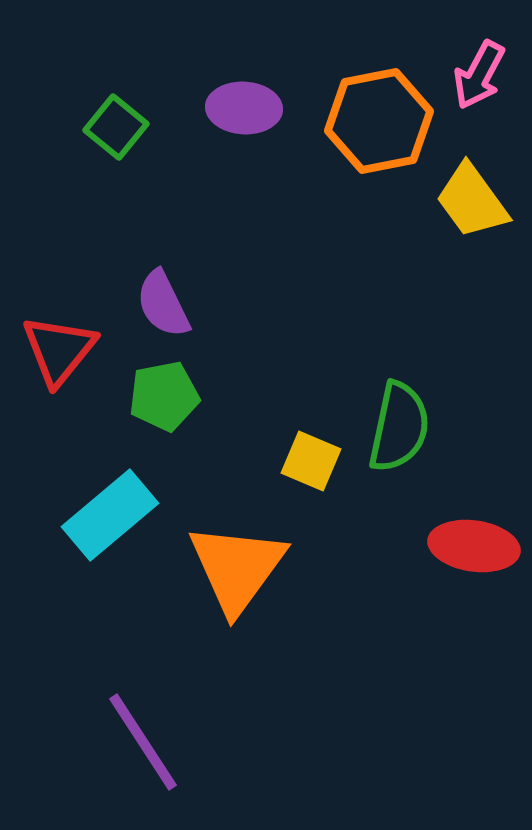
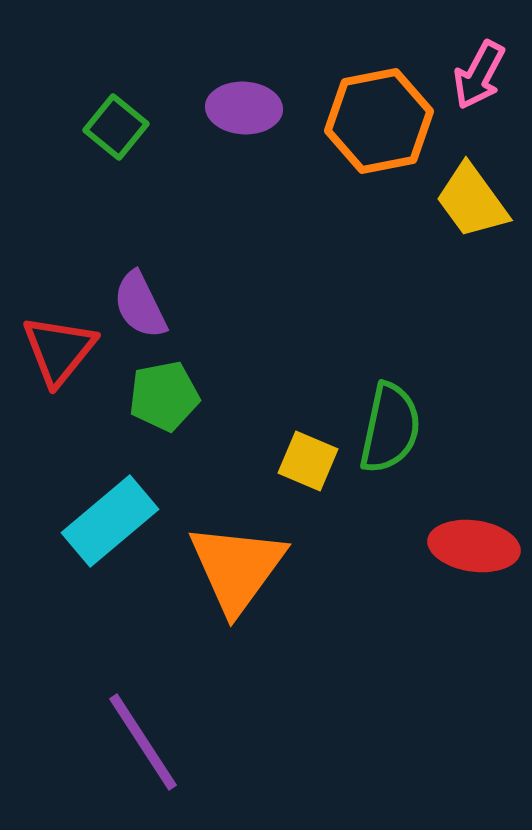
purple semicircle: moved 23 px left, 1 px down
green semicircle: moved 9 px left, 1 px down
yellow square: moved 3 px left
cyan rectangle: moved 6 px down
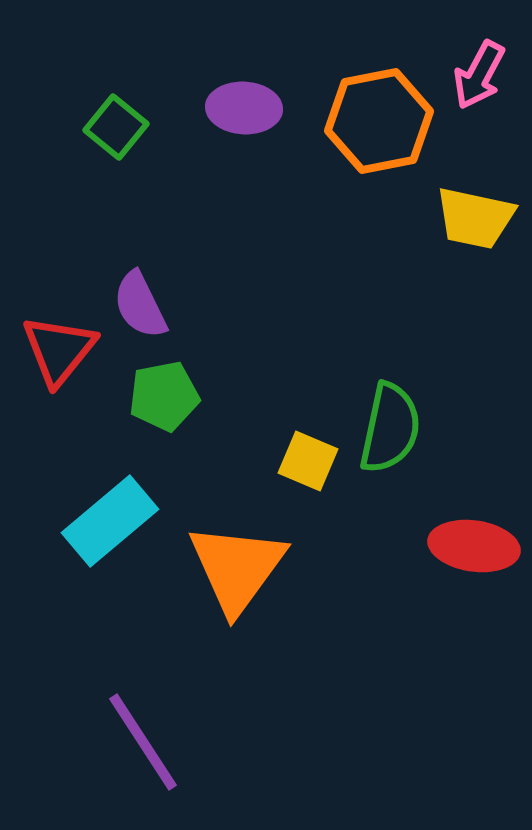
yellow trapezoid: moved 3 px right, 17 px down; rotated 42 degrees counterclockwise
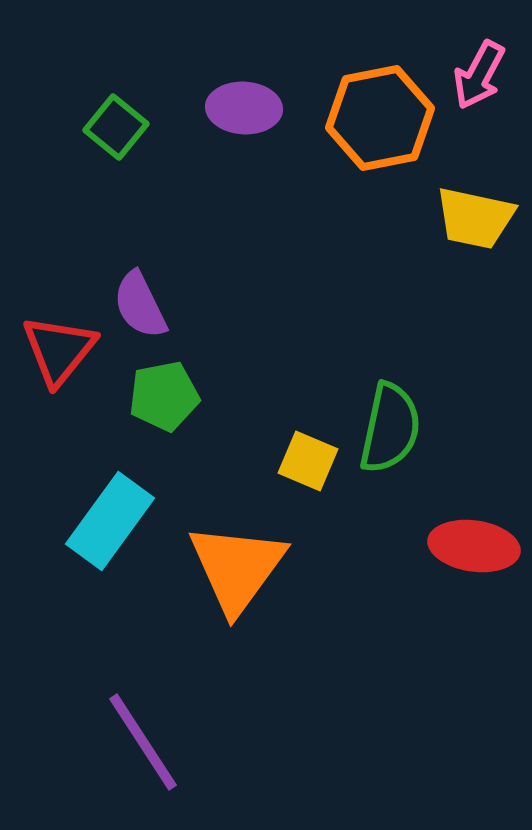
orange hexagon: moved 1 px right, 3 px up
cyan rectangle: rotated 14 degrees counterclockwise
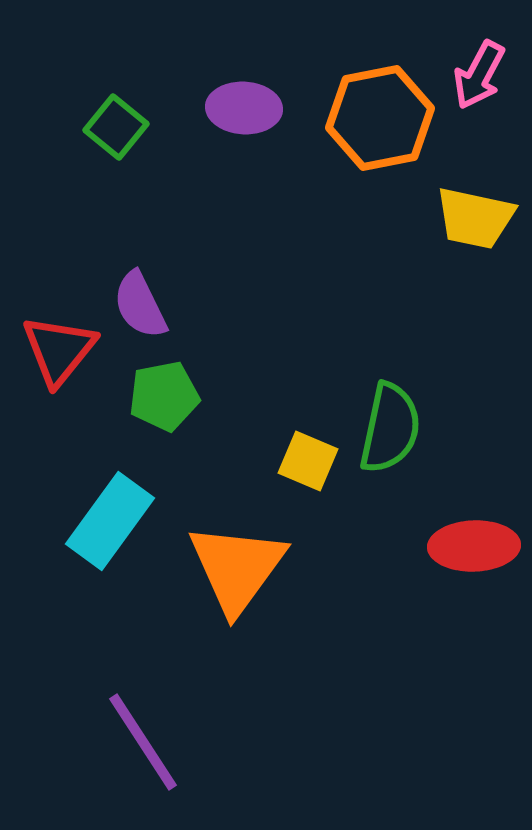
red ellipse: rotated 10 degrees counterclockwise
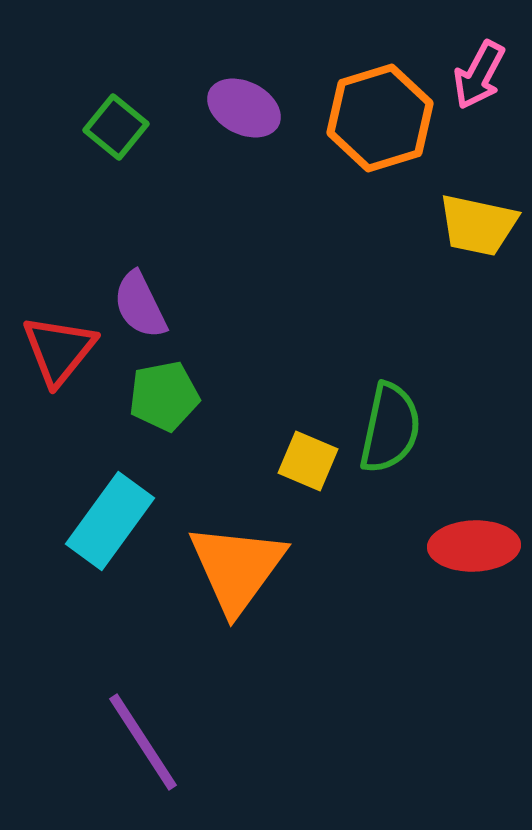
purple ellipse: rotated 24 degrees clockwise
orange hexagon: rotated 6 degrees counterclockwise
yellow trapezoid: moved 3 px right, 7 px down
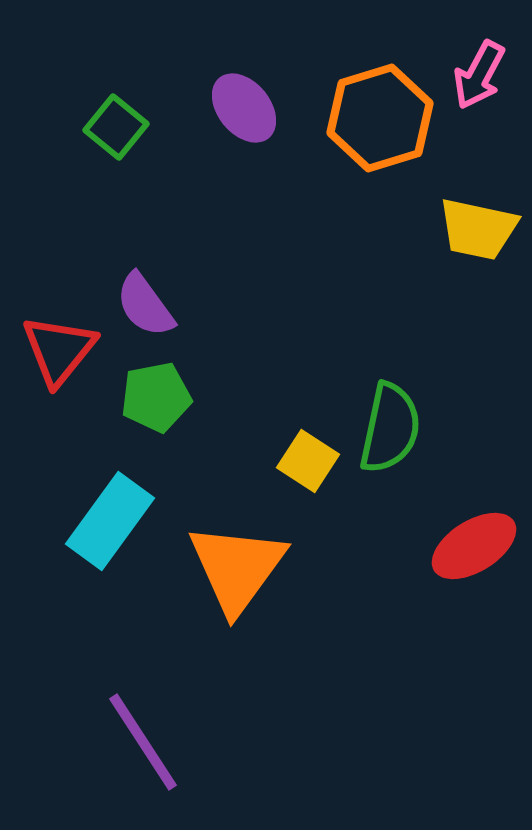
purple ellipse: rotated 24 degrees clockwise
yellow trapezoid: moved 4 px down
purple semicircle: moved 5 px right; rotated 10 degrees counterclockwise
green pentagon: moved 8 px left, 1 px down
yellow square: rotated 10 degrees clockwise
red ellipse: rotated 30 degrees counterclockwise
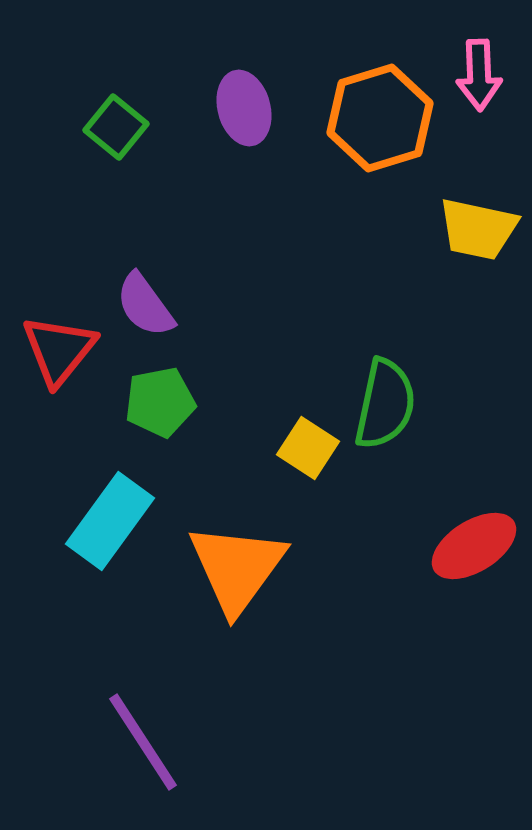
pink arrow: rotated 30 degrees counterclockwise
purple ellipse: rotated 24 degrees clockwise
green pentagon: moved 4 px right, 5 px down
green semicircle: moved 5 px left, 24 px up
yellow square: moved 13 px up
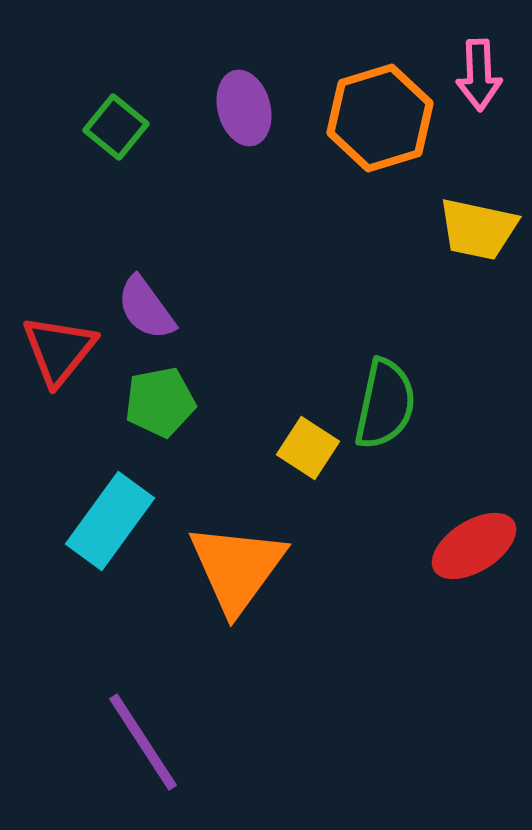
purple semicircle: moved 1 px right, 3 px down
